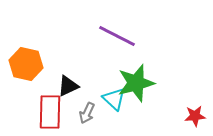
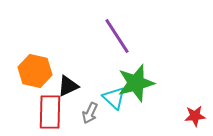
purple line: rotated 30 degrees clockwise
orange hexagon: moved 9 px right, 7 px down
cyan triangle: moved 1 px up
gray arrow: moved 3 px right
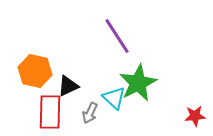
green star: moved 2 px right; rotated 12 degrees counterclockwise
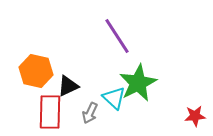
orange hexagon: moved 1 px right
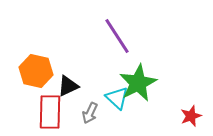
cyan triangle: moved 3 px right
red star: moved 4 px left; rotated 15 degrees counterclockwise
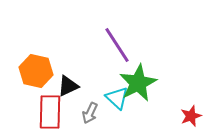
purple line: moved 9 px down
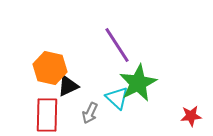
orange hexagon: moved 14 px right, 3 px up
red rectangle: moved 3 px left, 3 px down
red star: rotated 15 degrees clockwise
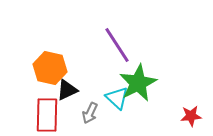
black triangle: moved 1 px left, 4 px down
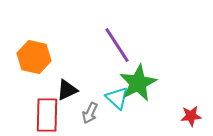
orange hexagon: moved 16 px left, 11 px up
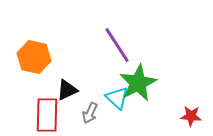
red star: rotated 10 degrees clockwise
